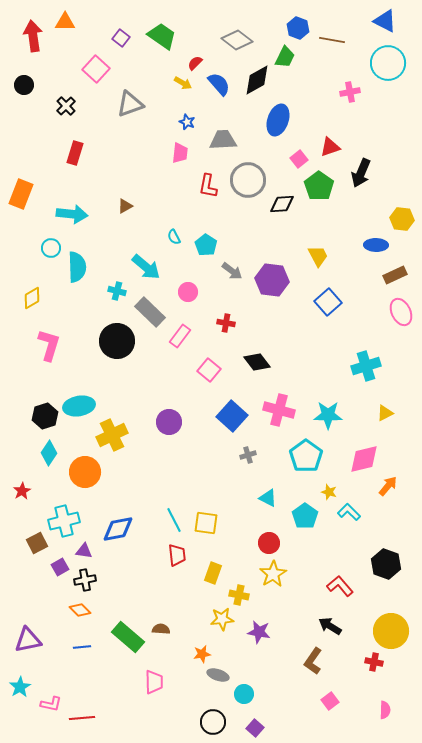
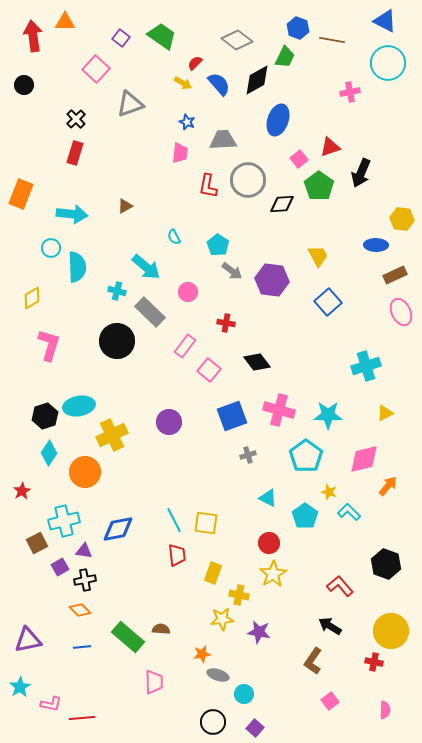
black cross at (66, 106): moved 10 px right, 13 px down
cyan pentagon at (206, 245): moved 12 px right
pink rectangle at (180, 336): moved 5 px right, 10 px down
blue square at (232, 416): rotated 28 degrees clockwise
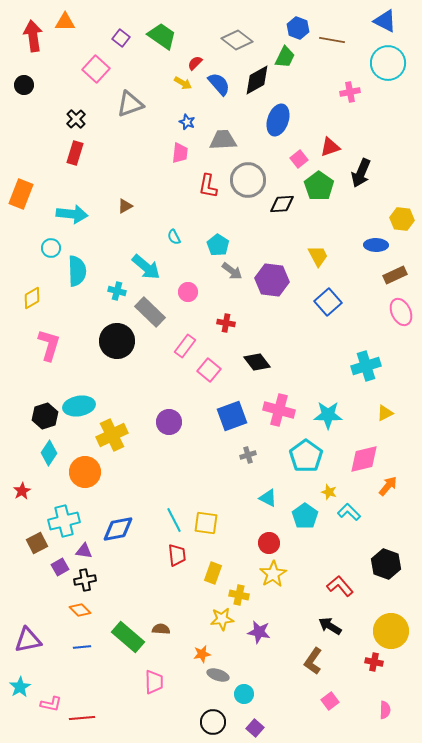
cyan semicircle at (77, 267): moved 4 px down
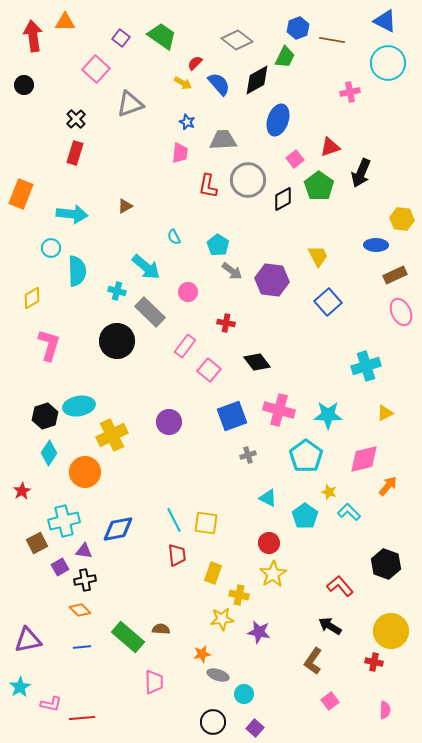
blue hexagon at (298, 28): rotated 20 degrees clockwise
pink square at (299, 159): moved 4 px left
black diamond at (282, 204): moved 1 px right, 5 px up; rotated 25 degrees counterclockwise
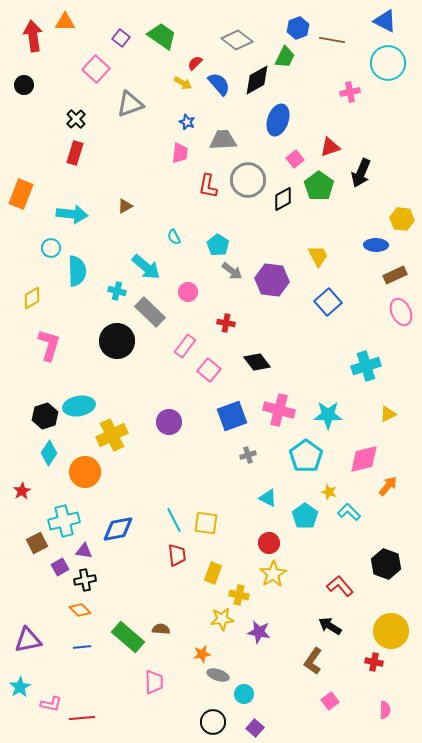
yellow triangle at (385, 413): moved 3 px right, 1 px down
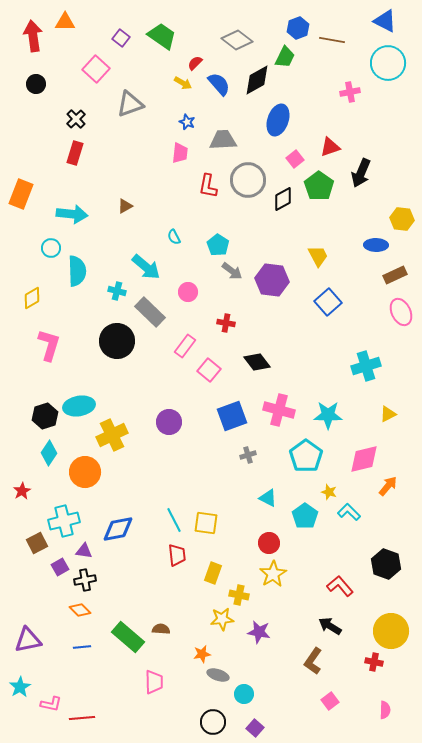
black circle at (24, 85): moved 12 px right, 1 px up
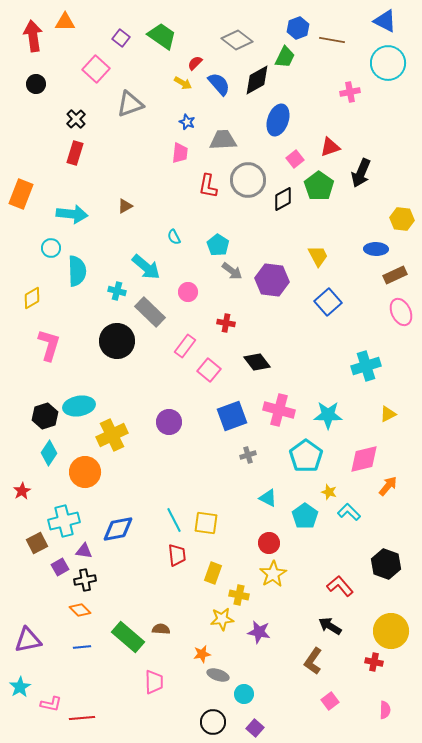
blue ellipse at (376, 245): moved 4 px down
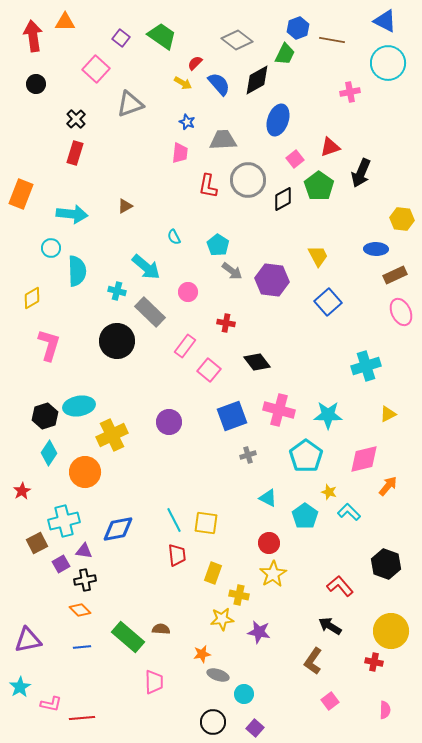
green trapezoid at (285, 57): moved 3 px up
purple square at (60, 567): moved 1 px right, 3 px up
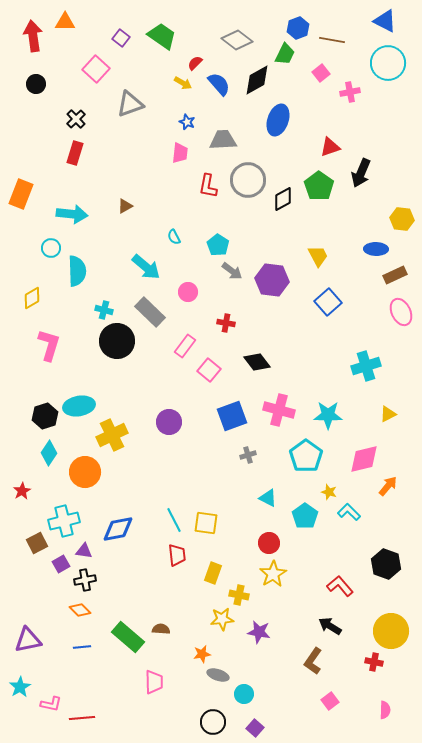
pink square at (295, 159): moved 26 px right, 86 px up
cyan cross at (117, 291): moved 13 px left, 19 px down
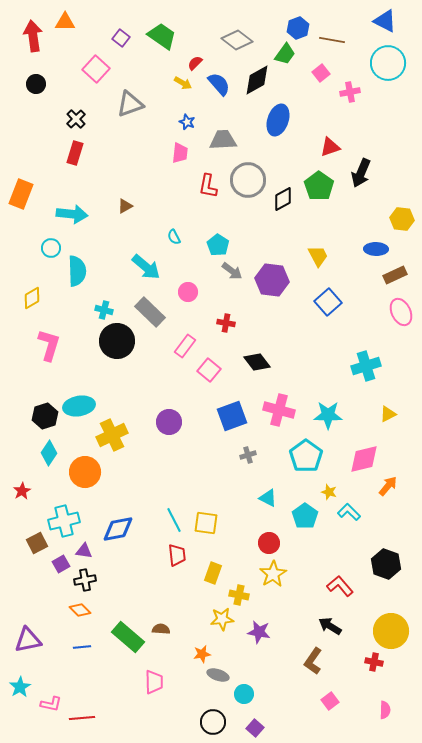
green trapezoid at (285, 54): rotated 10 degrees clockwise
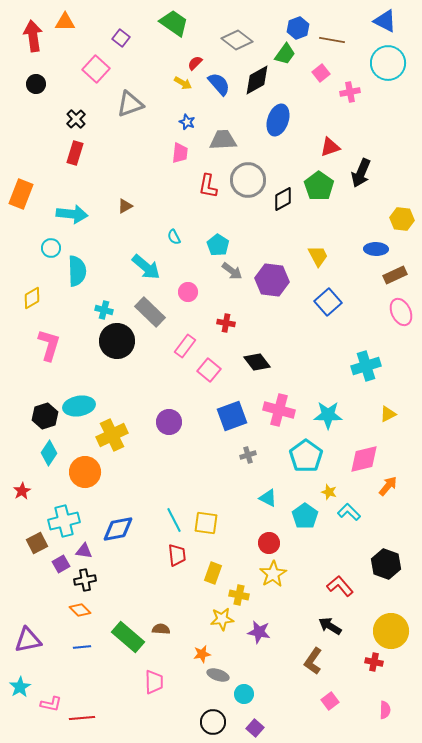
green trapezoid at (162, 36): moved 12 px right, 13 px up
